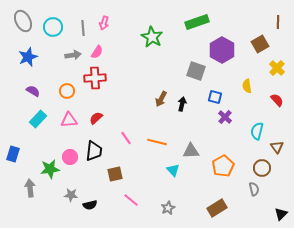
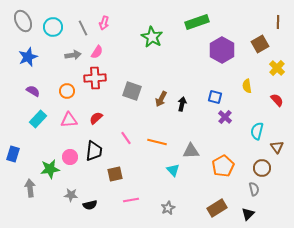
gray line at (83, 28): rotated 21 degrees counterclockwise
gray square at (196, 71): moved 64 px left, 20 px down
pink line at (131, 200): rotated 49 degrees counterclockwise
black triangle at (281, 214): moved 33 px left
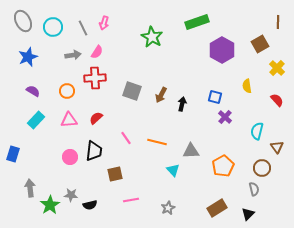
brown arrow at (161, 99): moved 4 px up
cyan rectangle at (38, 119): moved 2 px left, 1 px down
green star at (50, 169): moved 36 px down; rotated 24 degrees counterclockwise
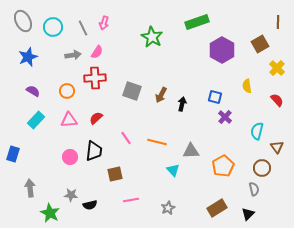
green star at (50, 205): moved 8 px down; rotated 12 degrees counterclockwise
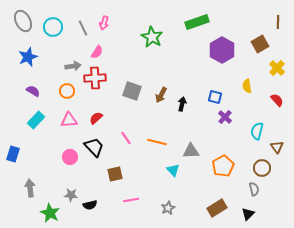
gray arrow at (73, 55): moved 11 px down
black trapezoid at (94, 151): moved 4 px up; rotated 50 degrees counterclockwise
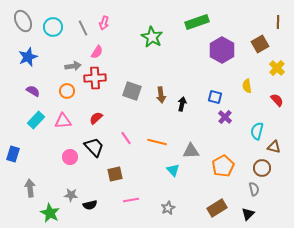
brown arrow at (161, 95): rotated 35 degrees counterclockwise
pink triangle at (69, 120): moved 6 px left, 1 px down
brown triangle at (277, 147): moved 3 px left; rotated 40 degrees counterclockwise
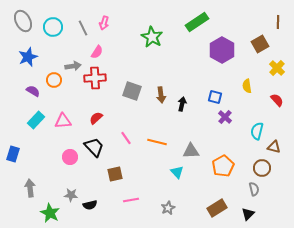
green rectangle at (197, 22): rotated 15 degrees counterclockwise
orange circle at (67, 91): moved 13 px left, 11 px up
cyan triangle at (173, 170): moved 4 px right, 2 px down
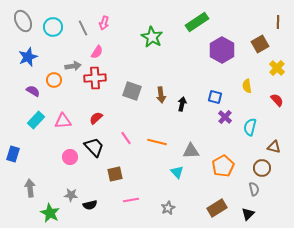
cyan semicircle at (257, 131): moved 7 px left, 4 px up
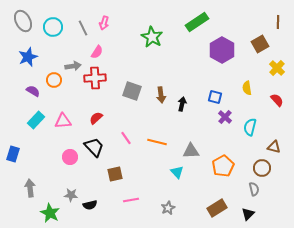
yellow semicircle at (247, 86): moved 2 px down
